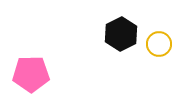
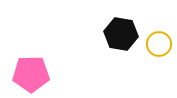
black hexagon: rotated 24 degrees counterclockwise
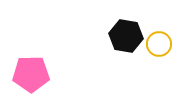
black hexagon: moved 5 px right, 2 px down
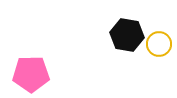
black hexagon: moved 1 px right, 1 px up
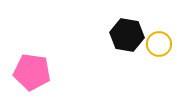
pink pentagon: moved 1 px right, 2 px up; rotated 9 degrees clockwise
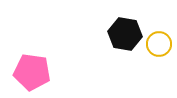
black hexagon: moved 2 px left, 1 px up
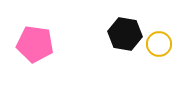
pink pentagon: moved 3 px right, 28 px up
